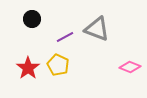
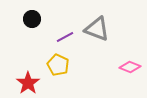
red star: moved 15 px down
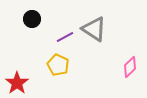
gray triangle: moved 3 px left; rotated 12 degrees clockwise
pink diamond: rotated 65 degrees counterclockwise
red star: moved 11 px left
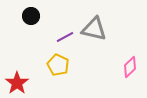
black circle: moved 1 px left, 3 px up
gray triangle: rotated 20 degrees counterclockwise
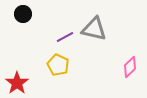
black circle: moved 8 px left, 2 px up
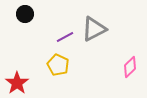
black circle: moved 2 px right
gray triangle: rotated 40 degrees counterclockwise
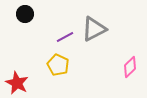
red star: rotated 10 degrees counterclockwise
